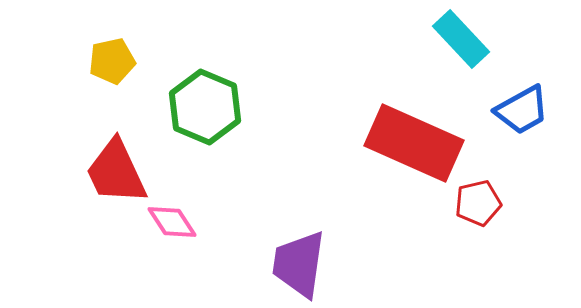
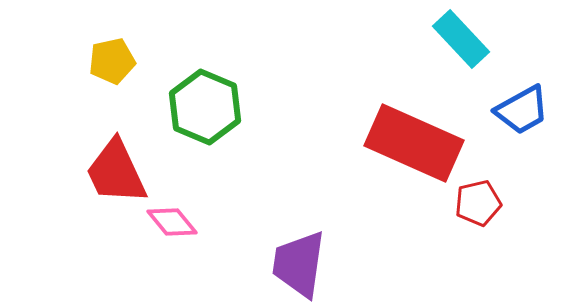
pink diamond: rotated 6 degrees counterclockwise
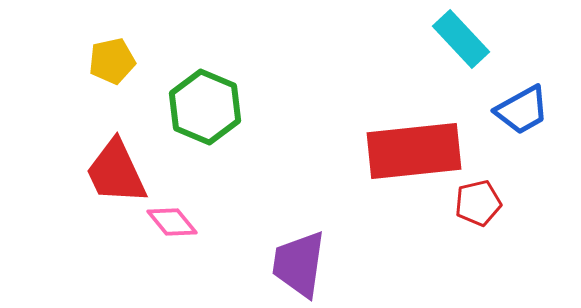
red rectangle: moved 8 px down; rotated 30 degrees counterclockwise
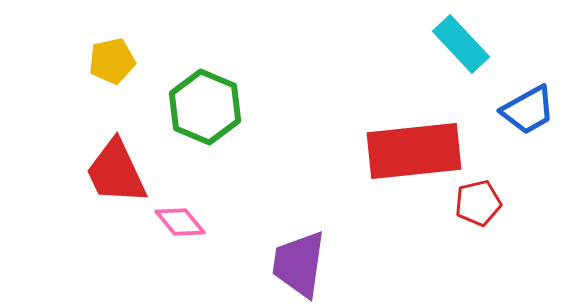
cyan rectangle: moved 5 px down
blue trapezoid: moved 6 px right
pink diamond: moved 8 px right
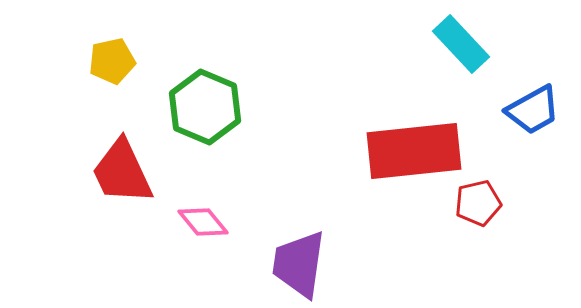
blue trapezoid: moved 5 px right
red trapezoid: moved 6 px right
pink diamond: moved 23 px right
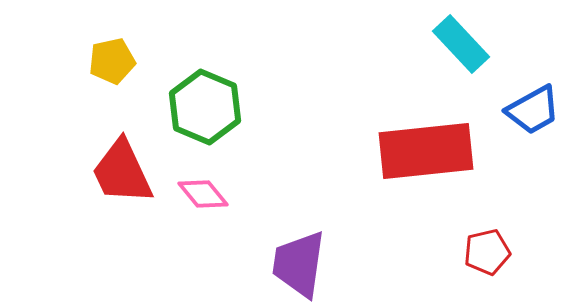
red rectangle: moved 12 px right
red pentagon: moved 9 px right, 49 px down
pink diamond: moved 28 px up
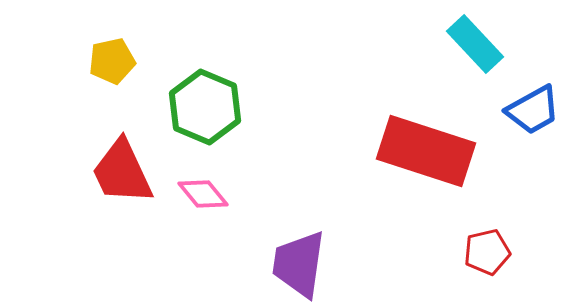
cyan rectangle: moved 14 px right
red rectangle: rotated 24 degrees clockwise
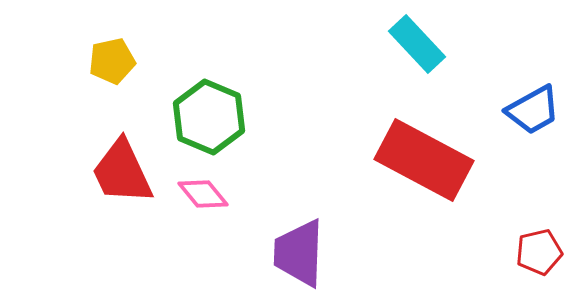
cyan rectangle: moved 58 px left
green hexagon: moved 4 px right, 10 px down
red rectangle: moved 2 px left, 9 px down; rotated 10 degrees clockwise
red pentagon: moved 52 px right
purple trapezoid: moved 11 px up; rotated 6 degrees counterclockwise
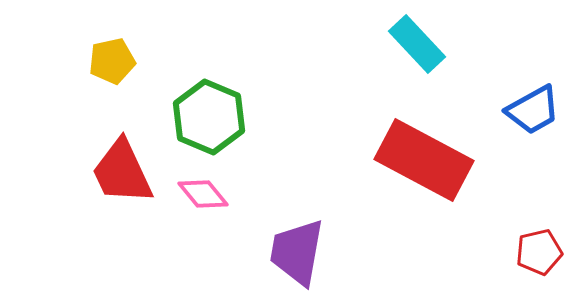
purple trapezoid: moved 2 px left, 1 px up; rotated 8 degrees clockwise
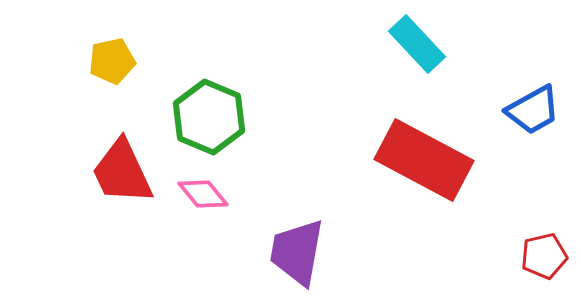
red pentagon: moved 5 px right, 4 px down
